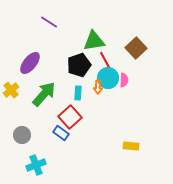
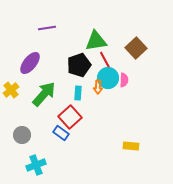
purple line: moved 2 px left, 6 px down; rotated 42 degrees counterclockwise
green triangle: moved 2 px right
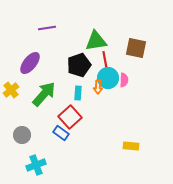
brown square: rotated 35 degrees counterclockwise
red line: rotated 18 degrees clockwise
